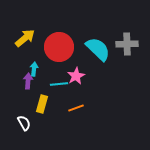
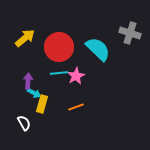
gray cross: moved 3 px right, 11 px up; rotated 20 degrees clockwise
cyan arrow: moved 24 px down; rotated 112 degrees clockwise
cyan line: moved 11 px up
orange line: moved 1 px up
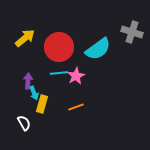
gray cross: moved 2 px right, 1 px up
cyan semicircle: rotated 100 degrees clockwise
cyan arrow: rotated 40 degrees clockwise
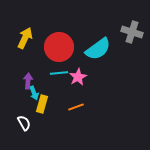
yellow arrow: rotated 25 degrees counterclockwise
pink star: moved 2 px right, 1 px down
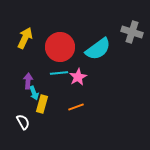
red circle: moved 1 px right
white semicircle: moved 1 px left, 1 px up
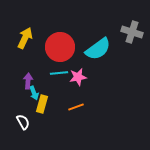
pink star: rotated 18 degrees clockwise
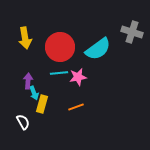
yellow arrow: rotated 145 degrees clockwise
